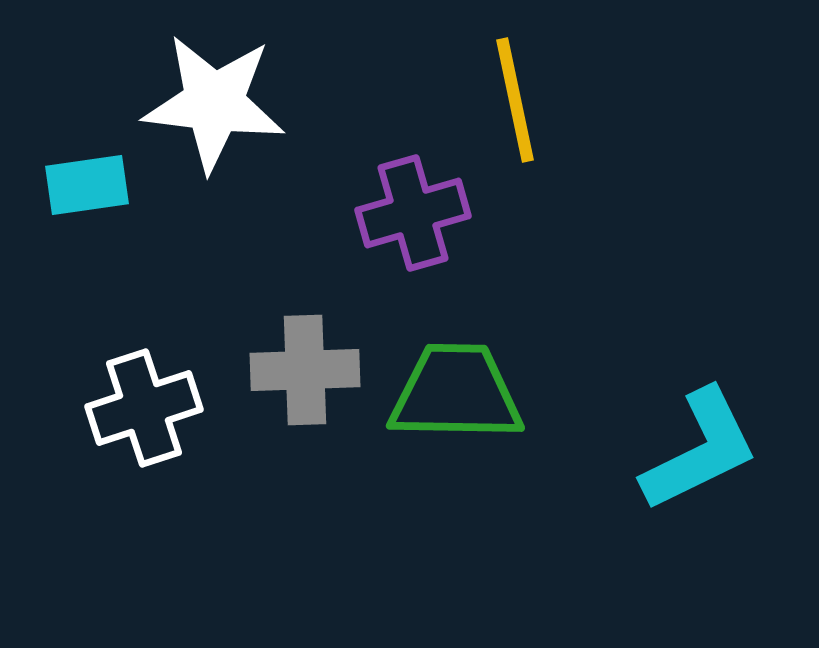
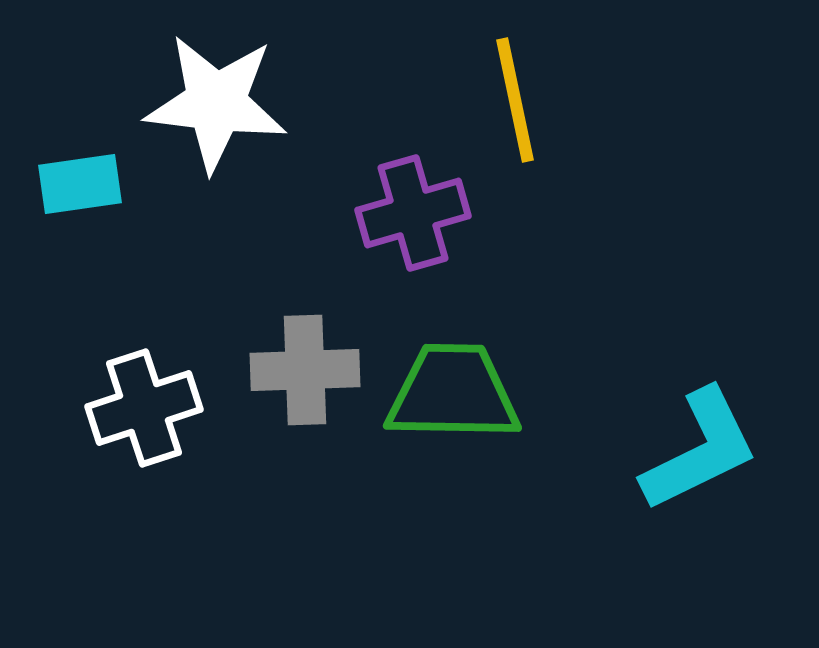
white star: moved 2 px right
cyan rectangle: moved 7 px left, 1 px up
green trapezoid: moved 3 px left
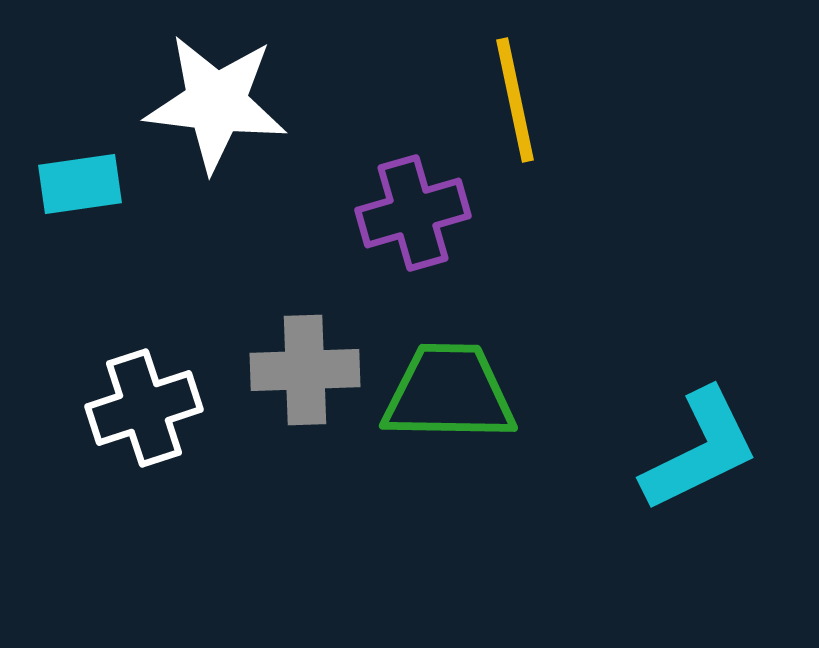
green trapezoid: moved 4 px left
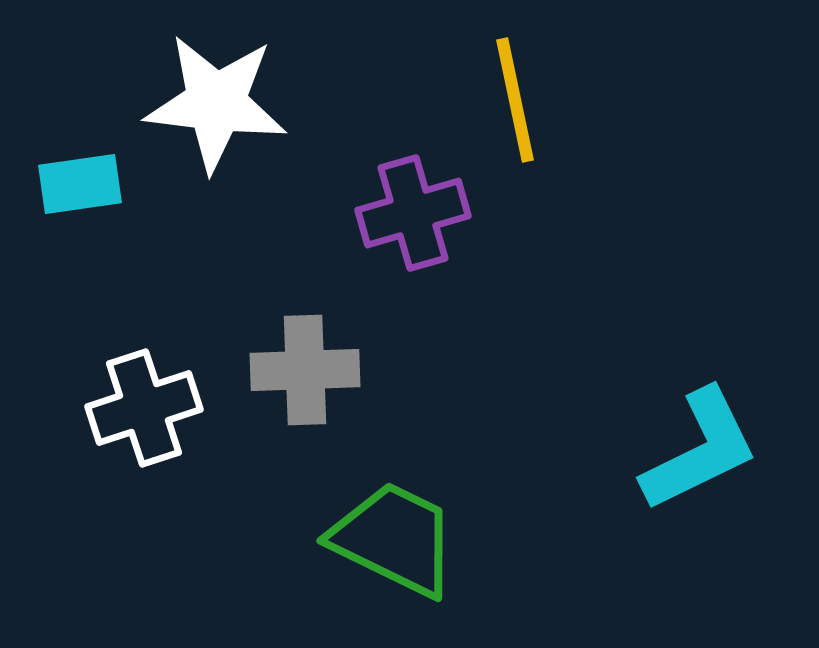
green trapezoid: moved 55 px left, 146 px down; rotated 25 degrees clockwise
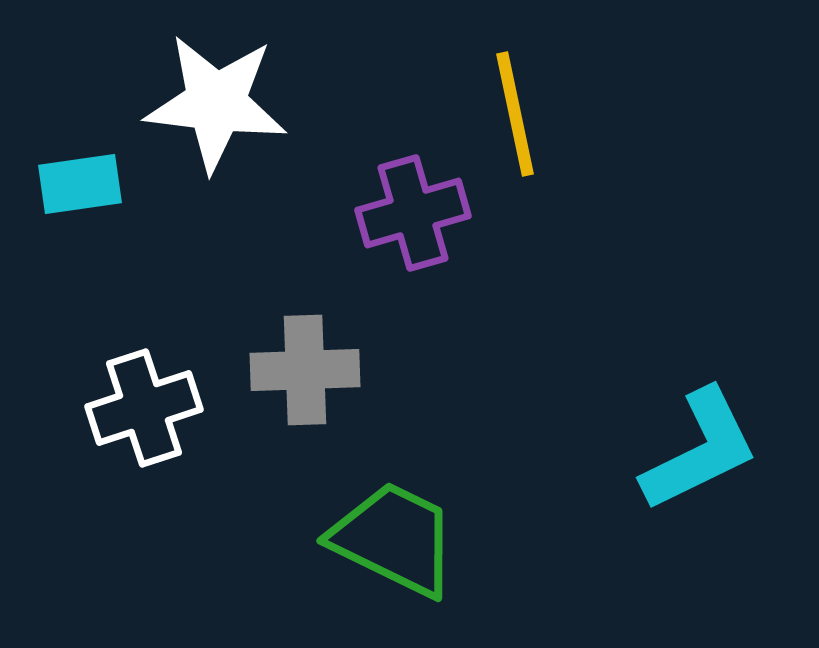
yellow line: moved 14 px down
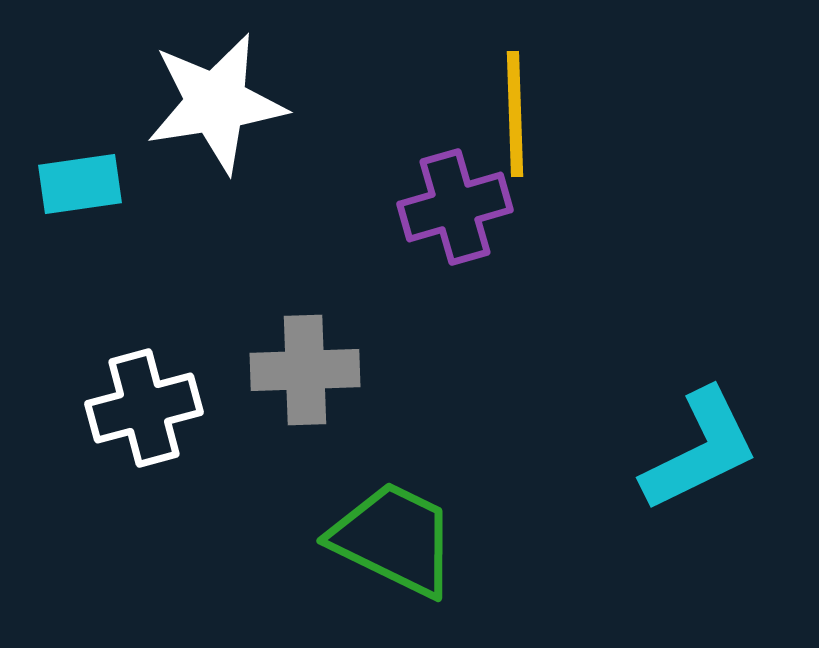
white star: rotated 16 degrees counterclockwise
yellow line: rotated 10 degrees clockwise
purple cross: moved 42 px right, 6 px up
white cross: rotated 3 degrees clockwise
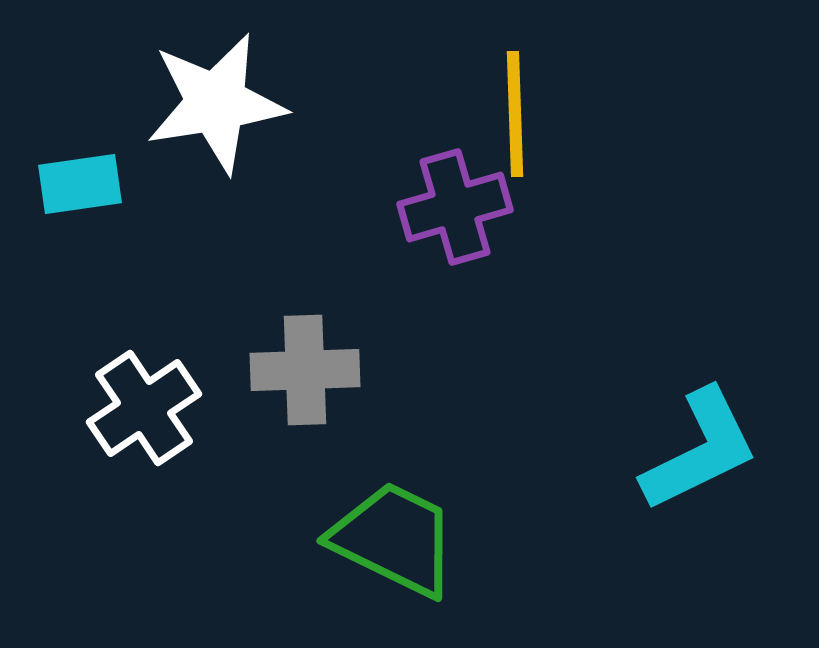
white cross: rotated 19 degrees counterclockwise
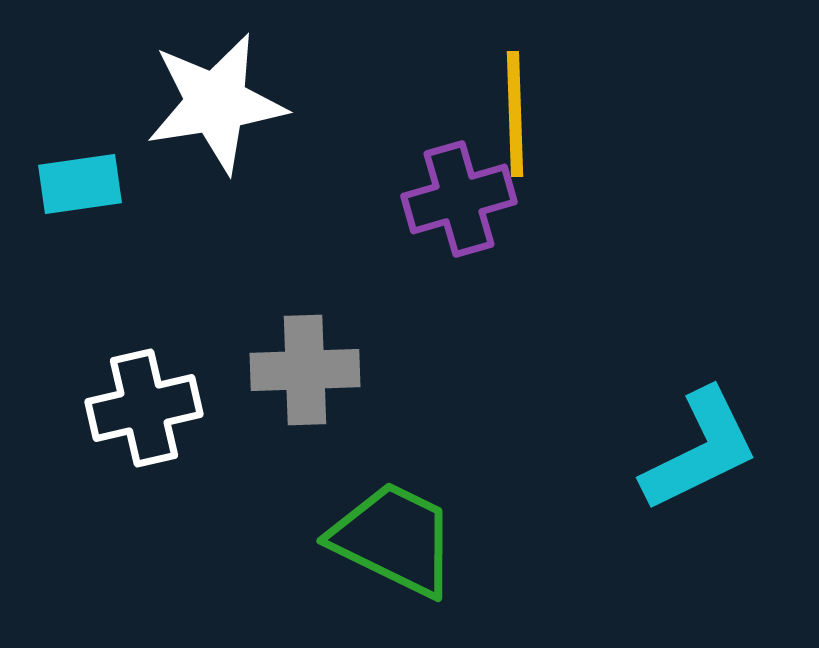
purple cross: moved 4 px right, 8 px up
white cross: rotated 21 degrees clockwise
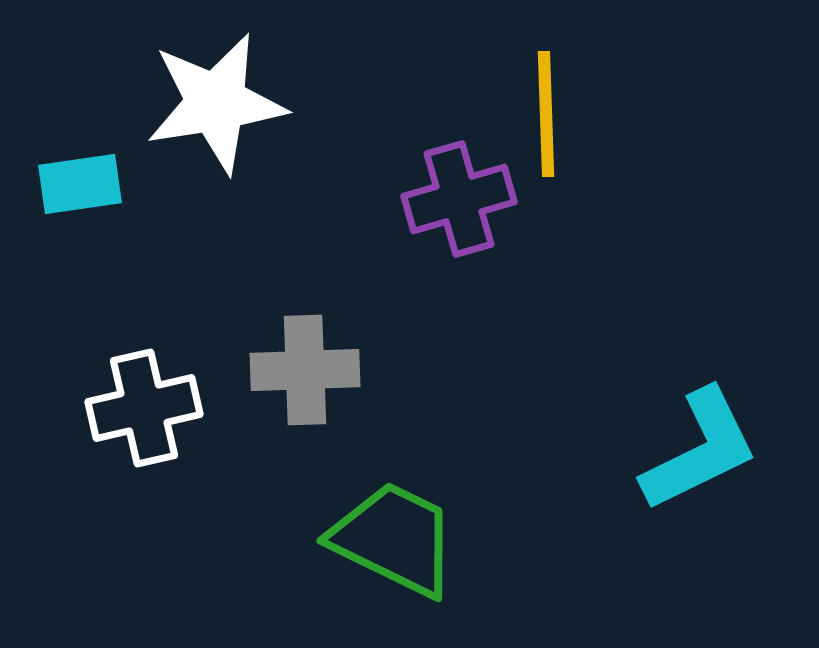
yellow line: moved 31 px right
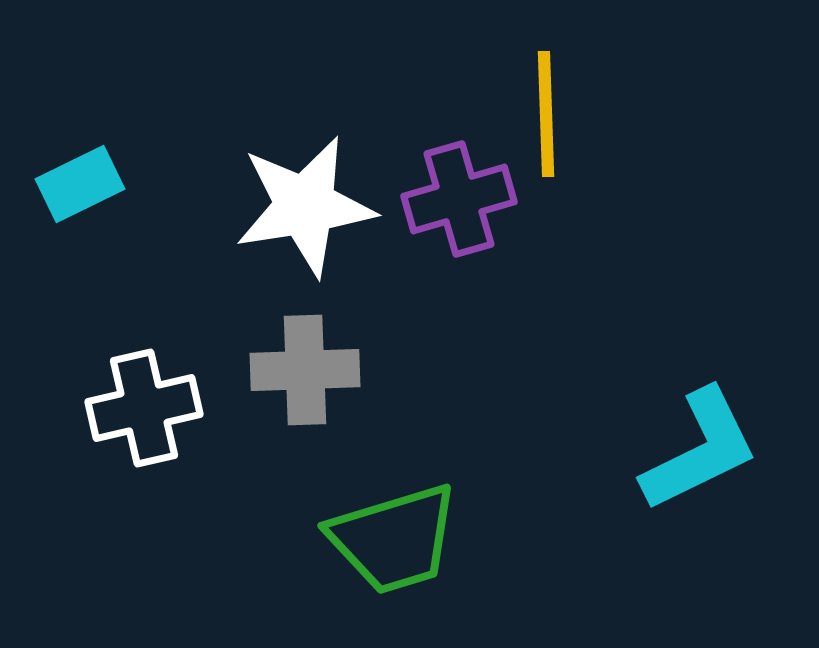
white star: moved 89 px right, 103 px down
cyan rectangle: rotated 18 degrees counterclockwise
green trapezoid: rotated 137 degrees clockwise
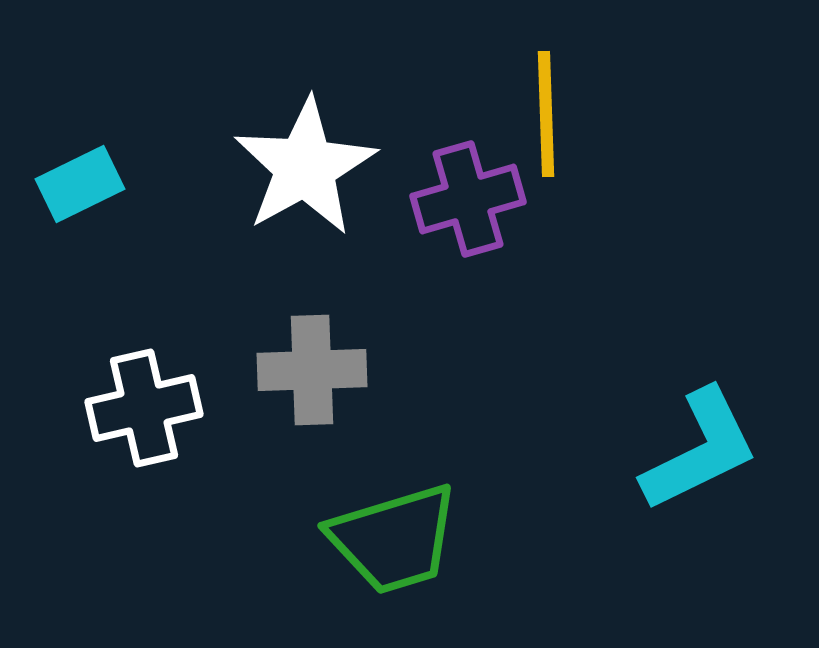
purple cross: moved 9 px right
white star: moved 39 px up; rotated 20 degrees counterclockwise
gray cross: moved 7 px right
